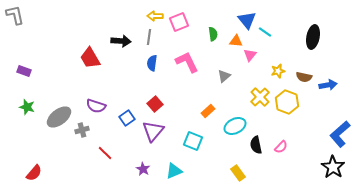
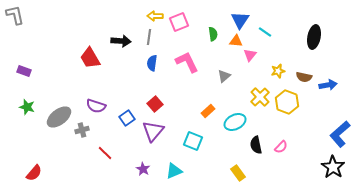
blue triangle: moved 7 px left; rotated 12 degrees clockwise
black ellipse: moved 1 px right
cyan ellipse: moved 4 px up
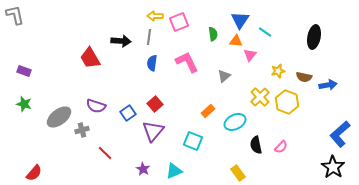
green star: moved 3 px left, 3 px up
blue square: moved 1 px right, 5 px up
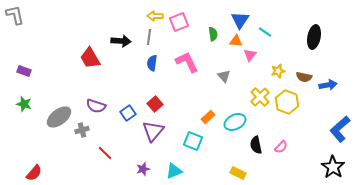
gray triangle: rotated 32 degrees counterclockwise
orange rectangle: moved 6 px down
blue L-shape: moved 5 px up
purple star: rotated 24 degrees clockwise
yellow rectangle: rotated 28 degrees counterclockwise
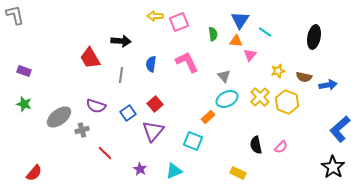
gray line: moved 28 px left, 38 px down
blue semicircle: moved 1 px left, 1 px down
cyan ellipse: moved 8 px left, 23 px up
purple star: moved 3 px left; rotated 24 degrees counterclockwise
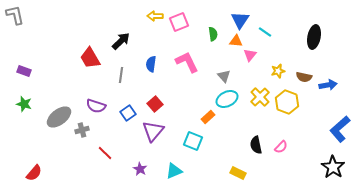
black arrow: rotated 48 degrees counterclockwise
